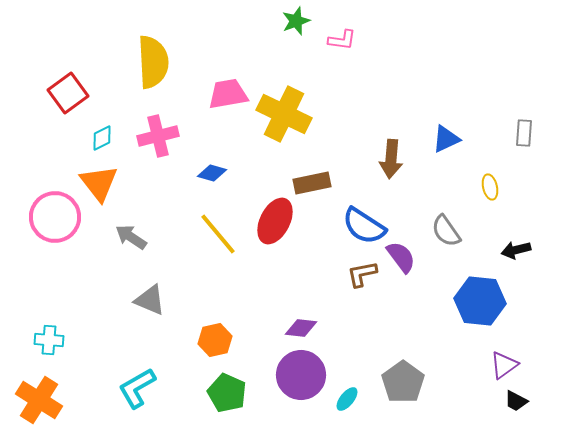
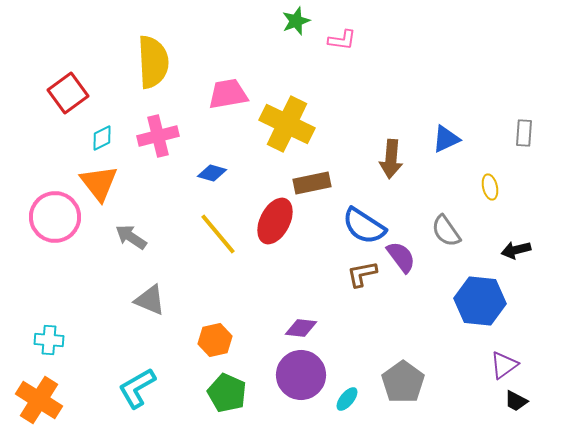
yellow cross: moved 3 px right, 10 px down
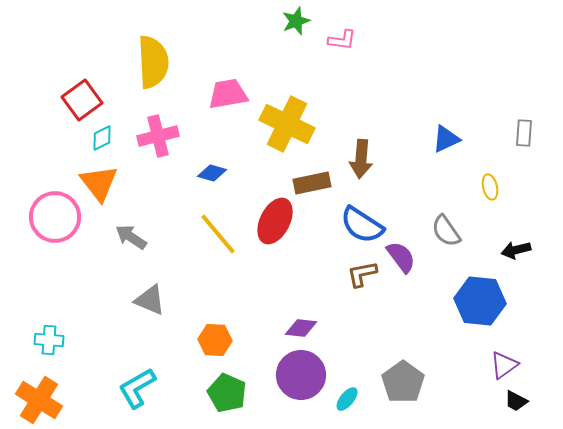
red square: moved 14 px right, 7 px down
brown arrow: moved 30 px left
blue semicircle: moved 2 px left, 1 px up
orange hexagon: rotated 16 degrees clockwise
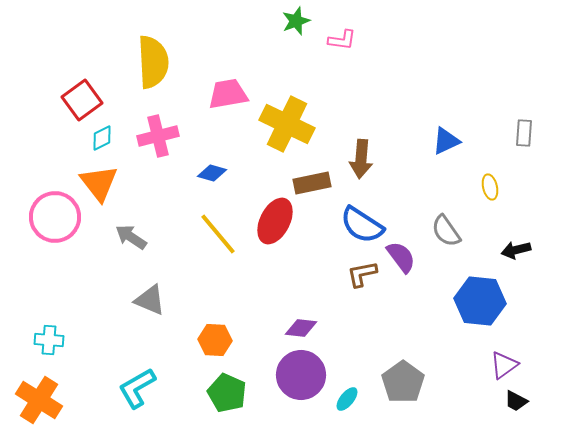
blue triangle: moved 2 px down
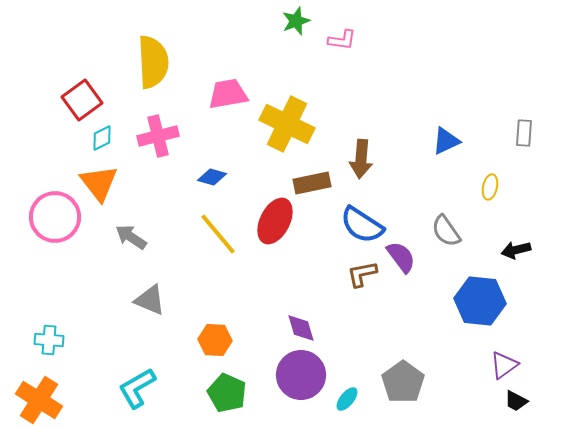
blue diamond: moved 4 px down
yellow ellipse: rotated 25 degrees clockwise
purple diamond: rotated 68 degrees clockwise
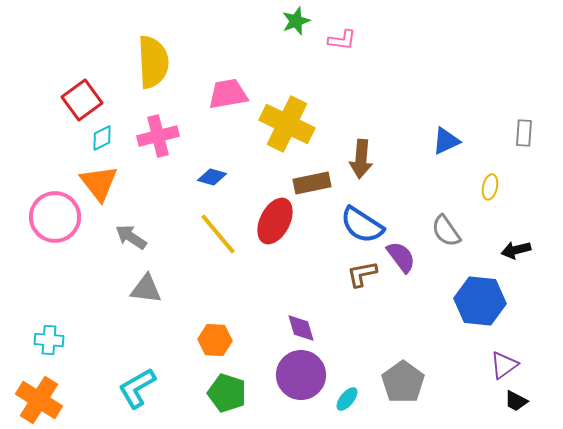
gray triangle: moved 4 px left, 11 px up; rotated 16 degrees counterclockwise
green pentagon: rotated 6 degrees counterclockwise
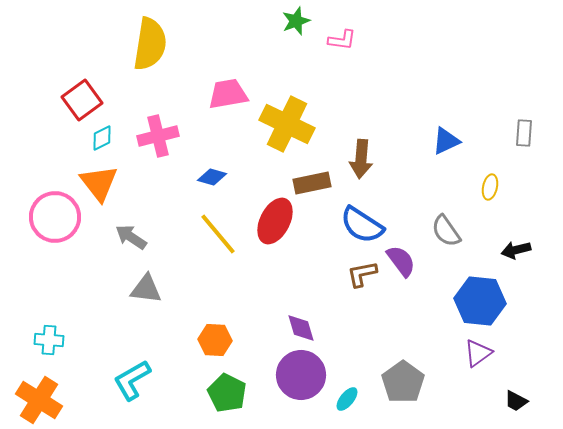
yellow semicircle: moved 3 px left, 18 px up; rotated 12 degrees clockwise
purple semicircle: moved 4 px down
purple triangle: moved 26 px left, 12 px up
cyan L-shape: moved 5 px left, 8 px up
green pentagon: rotated 9 degrees clockwise
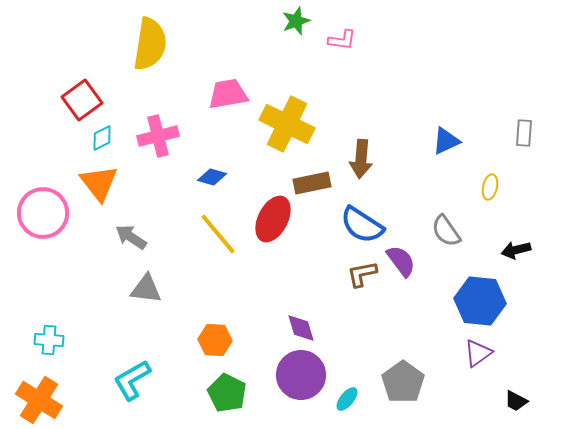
pink circle: moved 12 px left, 4 px up
red ellipse: moved 2 px left, 2 px up
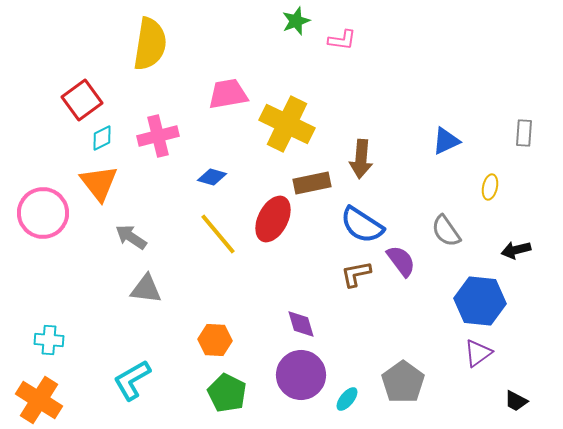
brown L-shape: moved 6 px left
purple diamond: moved 4 px up
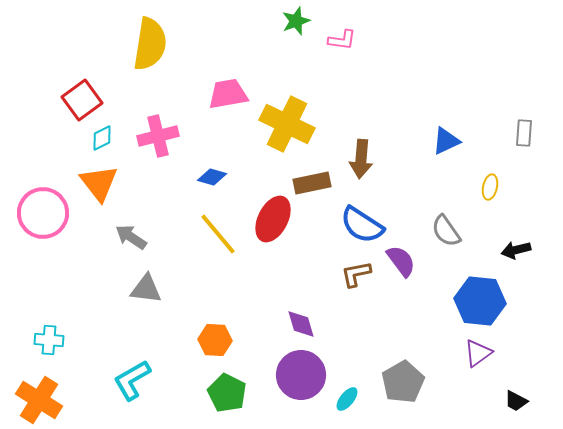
gray pentagon: rotated 6 degrees clockwise
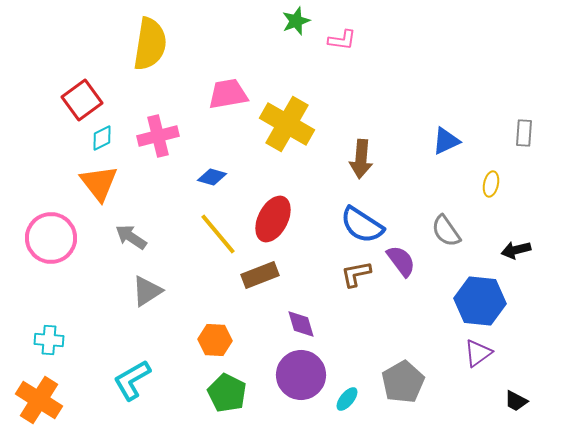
yellow cross: rotated 4 degrees clockwise
brown rectangle: moved 52 px left, 92 px down; rotated 9 degrees counterclockwise
yellow ellipse: moved 1 px right, 3 px up
pink circle: moved 8 px right, 25 px down
gray triangle: moved 1 px right, 2 px down; rotated 40 degrees counterclockwise
